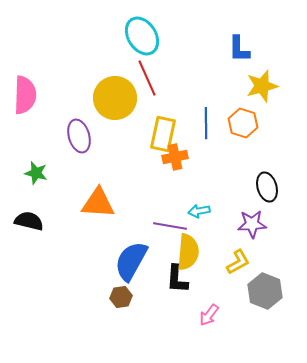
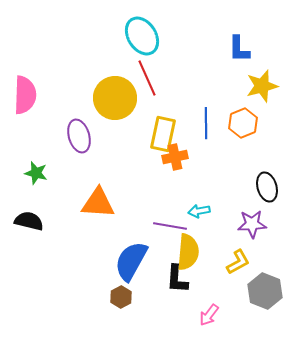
orange hexagon: rotated 20 degrees clockwise
brown hexagon: rotated 20 degrees counterclockwise
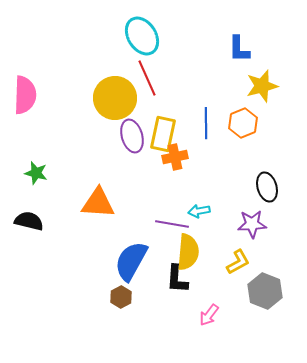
purple ellipse: moved 53 px right
purple line: moved 2 px right, 2 px up
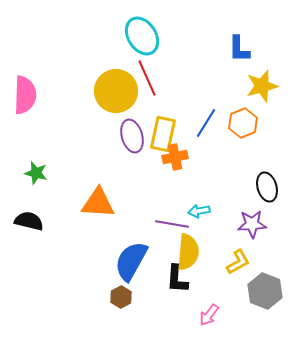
yellow circle: moved 1 px right, 7 px up
blue line: rotated 32 degrees clockwise
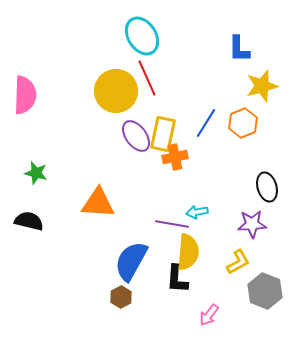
purple ellipse: moved 4 px right; rotated 20 degrees counterclockwise
cyan arrow: moved 2 px left, 1 px down
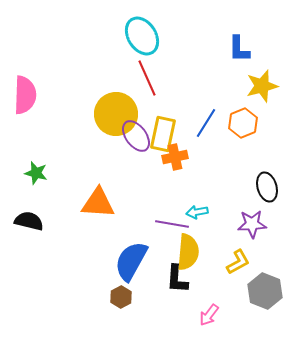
yellow circle: moved 23 px down
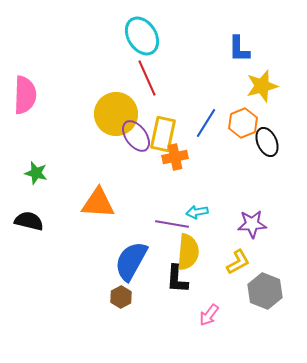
black ellipse: moved 45 px up; rotated 8 degrees counterclockwise
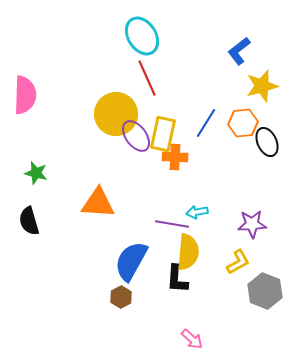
blue L-shape: moved 2 px down; rotated 52 degrees clockwise
orange hexagon: rotated 16 degrees clockwise
orange cross: rotated 15 degrees clockwise
black semicircle: rotated 120 degrees counterclockwise
pink arrow: moved 17 px left, 24 px down; rotated 85 degrees counterclockwise
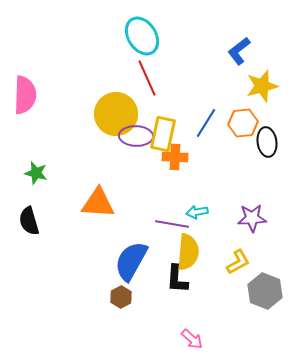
purple ellipse: rotated 52 degrees counterclockwise
black ellipse: rotated 16 degrees clockwise
purple star: moved 6 px up
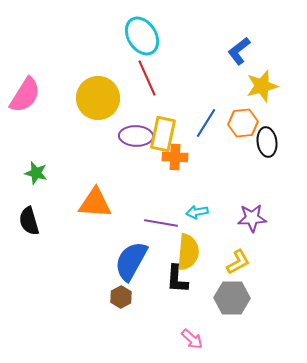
pink semicircle: rotated 30 degrees clockwise
yellow circle: moved 18 px left, 16 px up
orange triangle: moved 3 px left
purple line: moved 11 px left, 1 px up
gray hexagon: moved 33 px left, 7 px down; rotated 20 degrees counterclockwise
